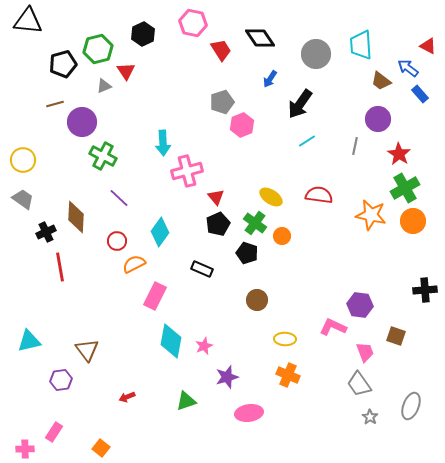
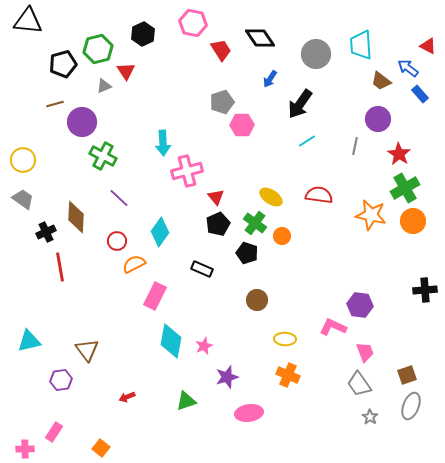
pink hexagon at (242, 125): rotated 20 degrees clockwise
brown square at (396, 336): moved 11 px right, 39 px down; rotated 36 degrees counterclockwise
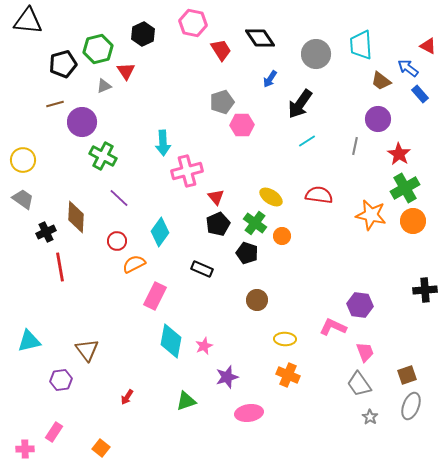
red arrow at (127, 397): rotated 35 degrees counterclockwise
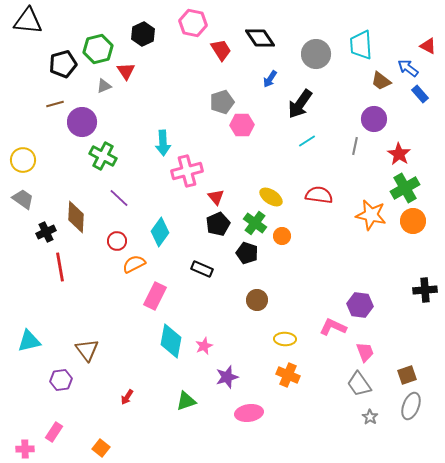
purple circle at (378, 119): moved 4 px left
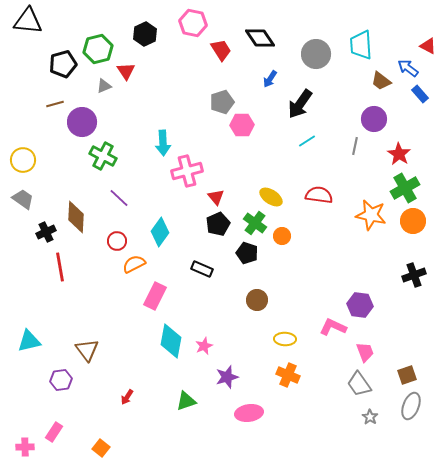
black hexagon at (143, 34): moved 2 px right
black cross at (425, 290): moved 11 px left, 15 px up; rotated 15 degrees counterclockwise
pink cross at (25, 449): moved 2 px up
